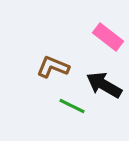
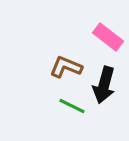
brown L-shape: moved 13 px right
black arrow: rotated 105 degrees counterclockwise
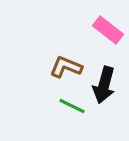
pink rectangle: moved 7 px up
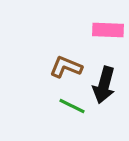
pink rectangle: rotated 36 degrees counterclockwise
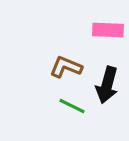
black arrow: moved 3 px right
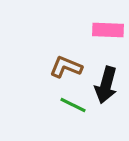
black arrow: moved 1 px left
green line: moved 1 px right, 1 px up
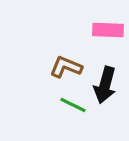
black arrow: moved 1 px left
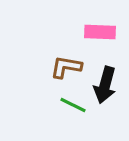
pink rectangle: moved 8 px left, 2 px down
brown L-shape: rotated 12 degrees counterclockwise
